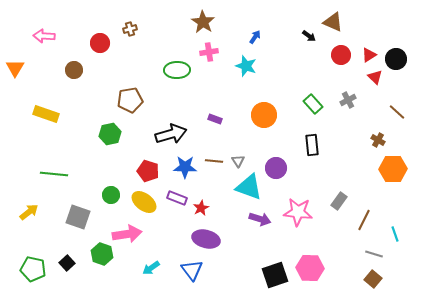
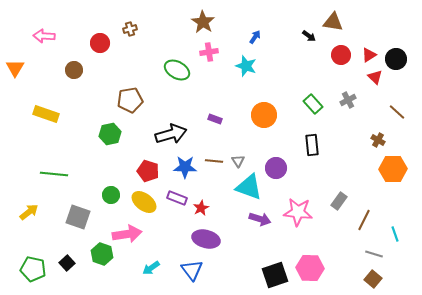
brown triangle at (333, 22): rotated 15 degrees counterclockwise
green ellipse at (177, 70): rotated 30 degrees clockwise
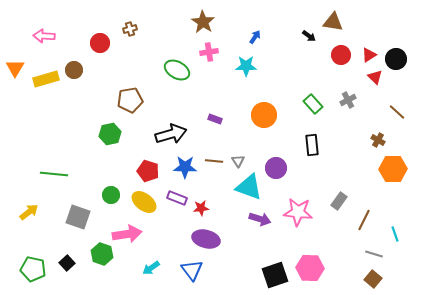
cyan star at (246, 66): rotated 20 degrees counterclockwise
yellow rectangle at (46, 114): moved 35 px up; rotated 35 degrees counterclockwise
red star at (201, 208): rotated 21 degrees clockwise
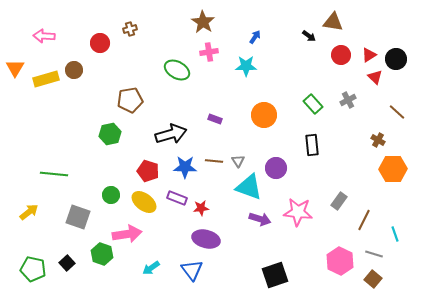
pink hexagon at (310, 268): moved 30 px right, 7 px up; rotated 24 degrees clockwise
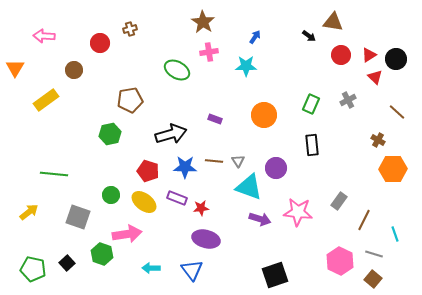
yellow rectangle at (46, 79): moved 21 px down; rotated 20 degrees counterclockwise
green rectangle at (313, 104): moved 2 px left; rotated 66 degrees clockwise
cyan arrow at (151, 268): rotated 36 degrees clockwise
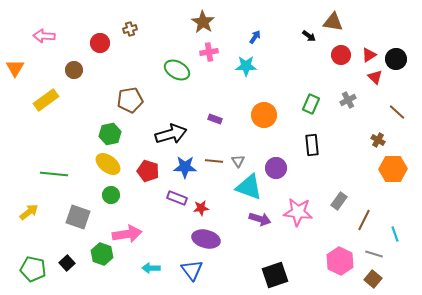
yellow ellipse at (144, 202): moved 36 px left, 38 px up
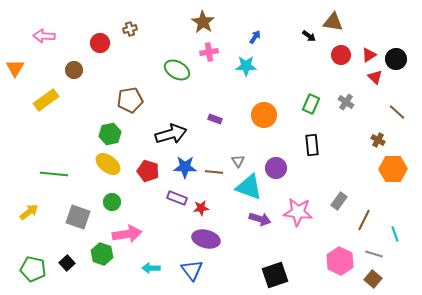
gray cross at (348, 100): moved 2 px left, 2 px down; rotated 28 degrees counterclockwise
brown line at (214, 161): moved 11 px down
green circle at (111, 195): moved 1 px right, 7 px down
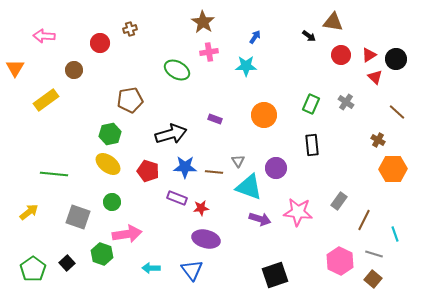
green pentagon at (33, 269): rotated 25 degrees clockwise
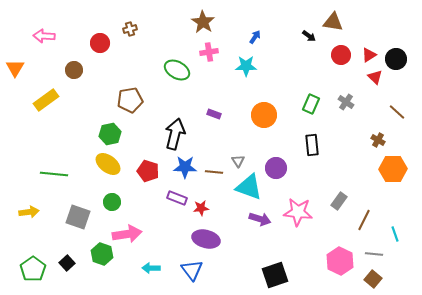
purple rectangle at (215, 119): moved 1 px left, 5 px up
black arrow at (171, 134): moved 4 px right; rotated 60 degrees counterclockwise
yellow arrow at (29, 212): rotated 30 degrees clockwise
gray line at (374, 254): rotated 12 degrees counterclockwise
